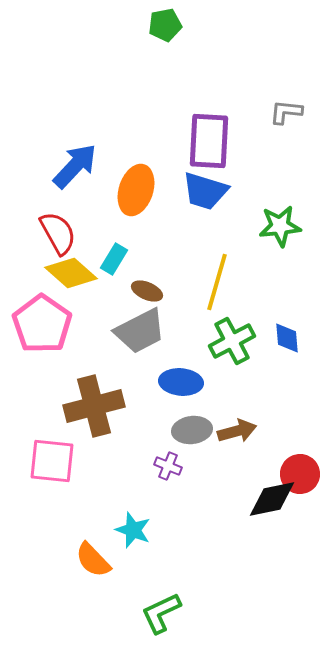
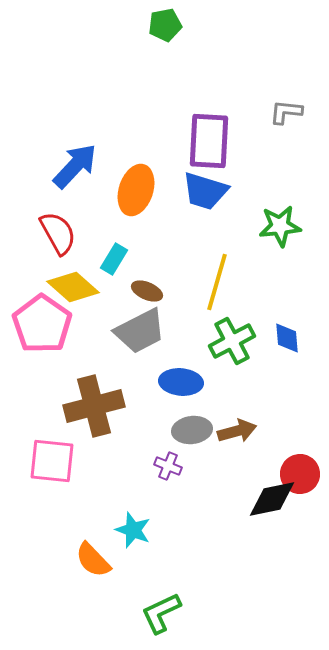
yellow diamond: moved 2 px right, 14 px down
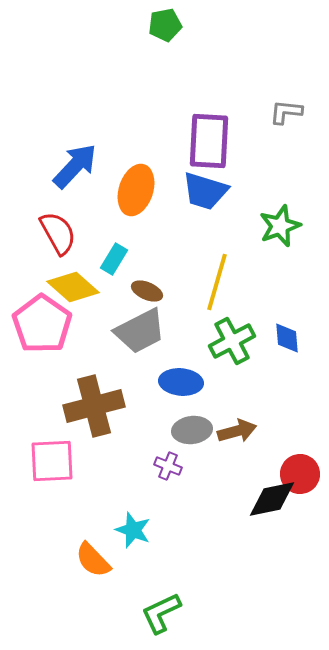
green star: rotated 15 degrees counterclockwise
pink square: rotated 9 degrees counterclockwise
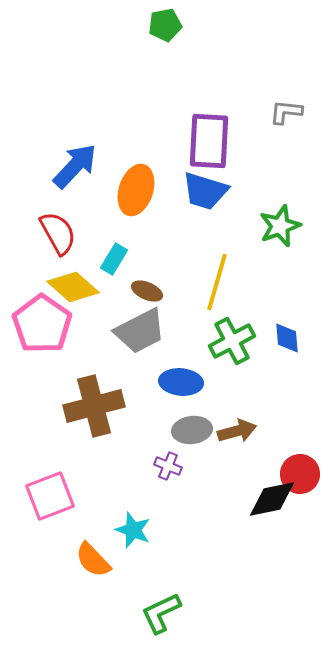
pink square: moved 2 px left, 35 px down; rotated 18 degrees counterclockwise
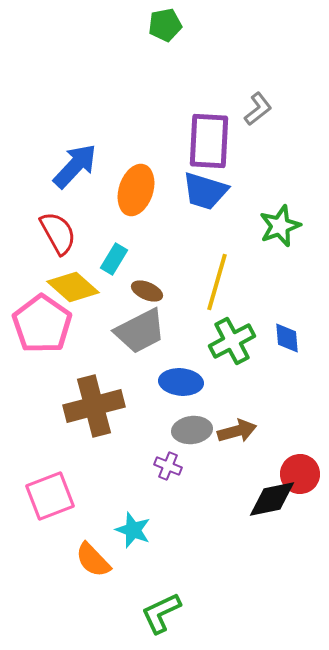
gray L-shape: moved 28 px left, 3 px up; rotated 136 degrees clockwise
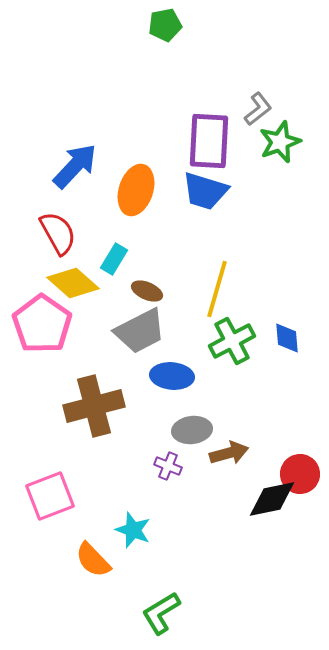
green star: moved 84 px up
yellow line: moved 7 px down
yellow diamond: moved 4 px up
blue ellipse: moved 9 px left, 6 px up
brown arrow: moved 8 px left, 22 px down
green L-shape: rotated 6 degrees counterclockwise
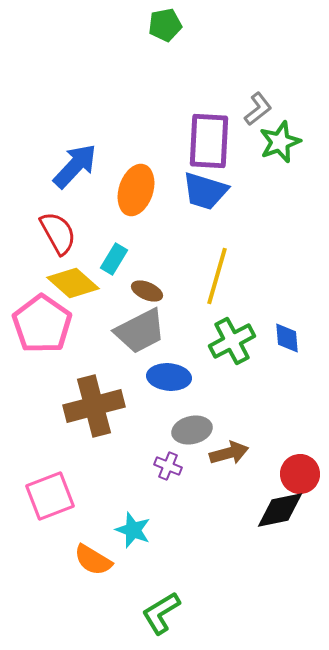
yellow line: moved 13 px up
blue ellipse: moved 3 px left, 1 px down
gray ellipse: rotated 6 degrees counterclockwise
black diamond: moved 8 px right, 11 px down
orange semicircle: rotated 15 degrees counterclockwise
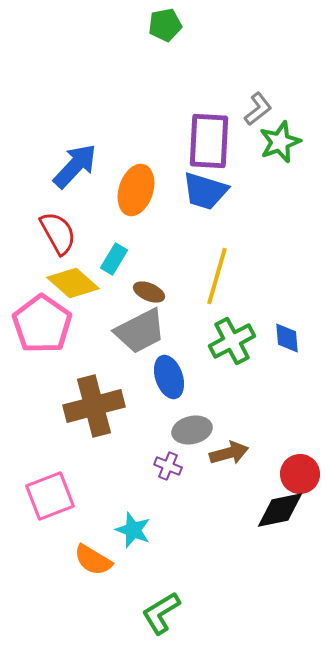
brown ellipse: moved 2 px right, 1 px down
blue ellipse: rotated 66 degrees clockwise
